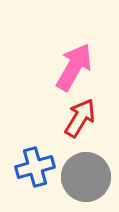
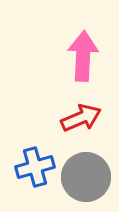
pink arrow: moved 9 px right, 11 px up; rotated 27 degrees counterclockwise
red arrow: moved 1 px right; rotated 36 degrees clockwise
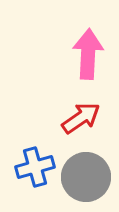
pink arrow: moved 5 px right, 2 px up
red arrow: rotated 12 degrees counterclockwise
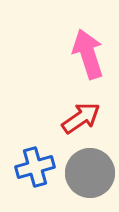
pink arrow: rotated 21 degrees counterclockwise
gray circle: moved 4 px right, 4 px up
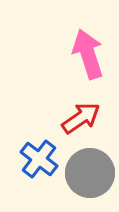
blue cross: moved 4 px right, 8 px up; rotated 36 degrees counterclockwise
